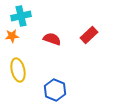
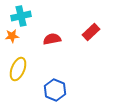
red rectangle: moved 2 px right, 3 px up
red semicircle: rotated 30 degrees counterclockwise
yellow ellipse: moved 1 px up; rotated 35 degrees clockwise
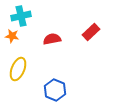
orange star: rotated 16 degrees clockwise
